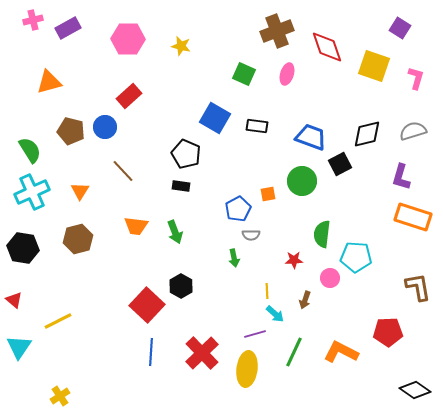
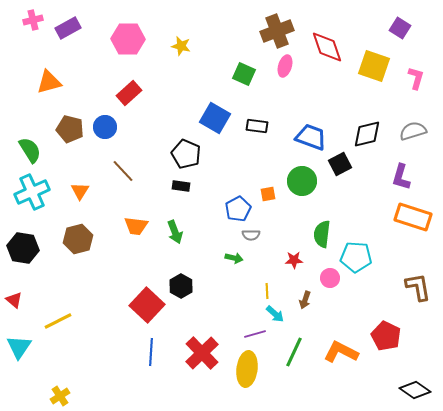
pink ellipse at (287, 74): moved 2 px left, 8 px up
red rectangle at (129, 96): moved 3 px up
brown pentagon at (71, 131): moved 1 px left, 2 px up
green arrow at (234, 258): rotated 66 degrees counterclockwise
red pentagon at (388, 332): moved 2 px left, 4 px down; rotated 28 degrees clockwise
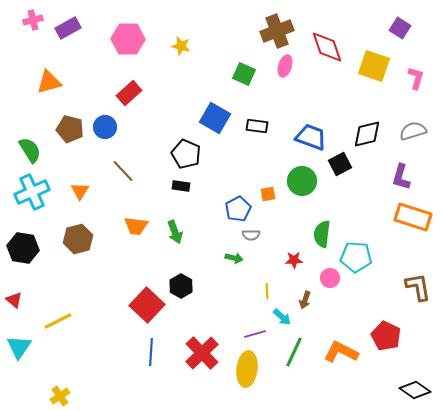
cyan arrow at (275, 314): moved 7 px right, 3 px down
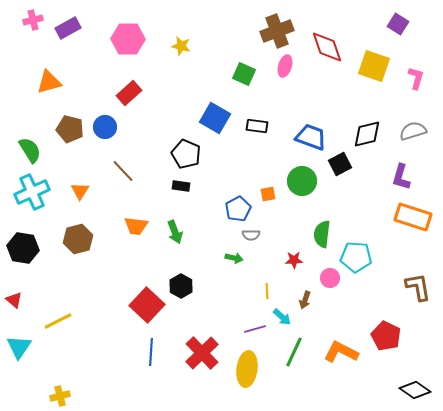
purple square at (400, 28): moved 2 px left, 4 px up
purple line at (255, 334): moved 5 px up
yellow cross at (60, 396): rotated 18 degrees clockwise
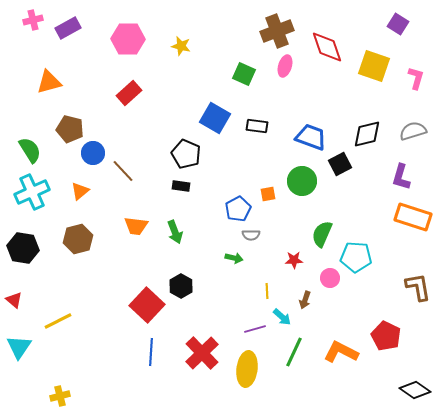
blue circle at (105, 127): moved 12 px left, 26 px down
orange triangle at (80, 191): rotated 18 degrees clockwise
green semicircle at (322, 234): rotated 16 degrees clockwise
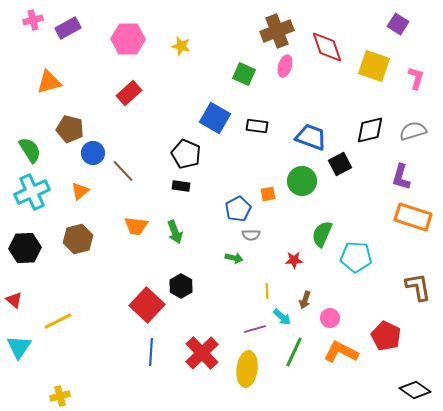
black diamond at (367, 134): moved 3 px right, 4 px up
black hexagon at (23, 248): moved 2 px right; rotated 12 degrees counterclockwise
pink circle at (330, 278): moved 40 px down
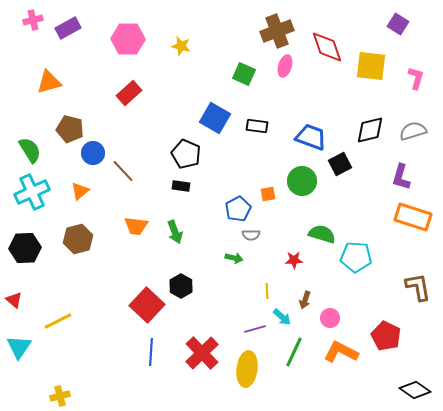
yellow square at (374, 66): moved 3 px left; rotated 12 degrees counterclockwise
green semicircle at (322, 234): rotated 84 degrees clockwise
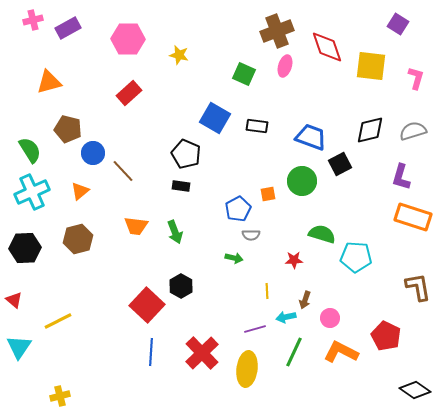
yellow star at (181, 46): moved 2 px left, 9 px down
brown pentagon at (70, 129): moved 2 px left
cyan arrow at (282, 317): moved 4 px right; rotated 126 degrees clockwise
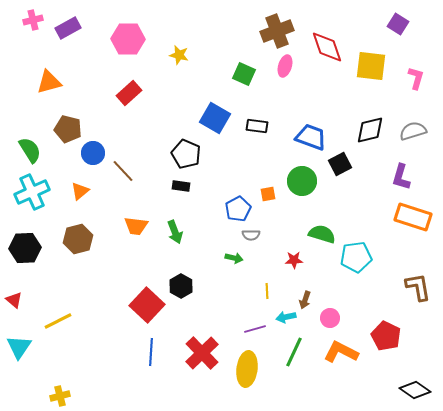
cyan pentagon at (356, 257): rotated 12 degrees counterclockwise
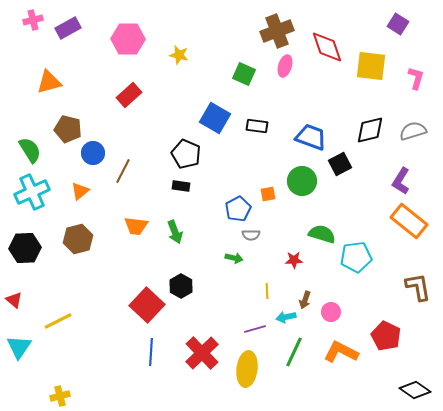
red rectangle at (129, 93): moved 2 px down
brown line at (123, 171): rotated 70 degrees clockwise
purple L-shape at (401, 177): moved 4 px down; rotated 16 degrees clockwise
orange rectangle at (413, 217): moved 4 px left, 4 px down; rotated 21 degrees clockwise
pink circle at (330, 318): moved 1 px right, 6 px up
